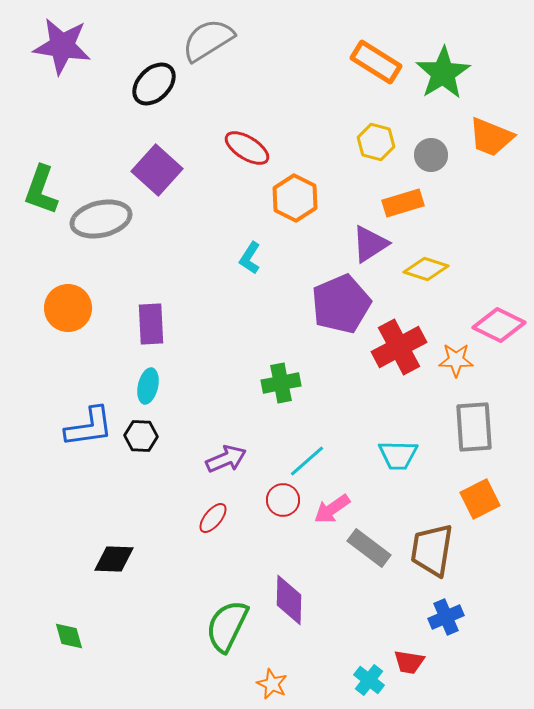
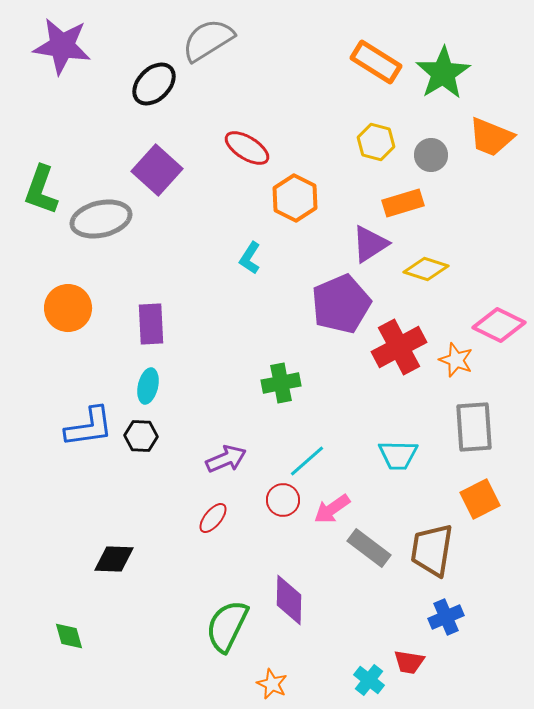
orange star at (456, 360): rotated 20 degrees clockwise
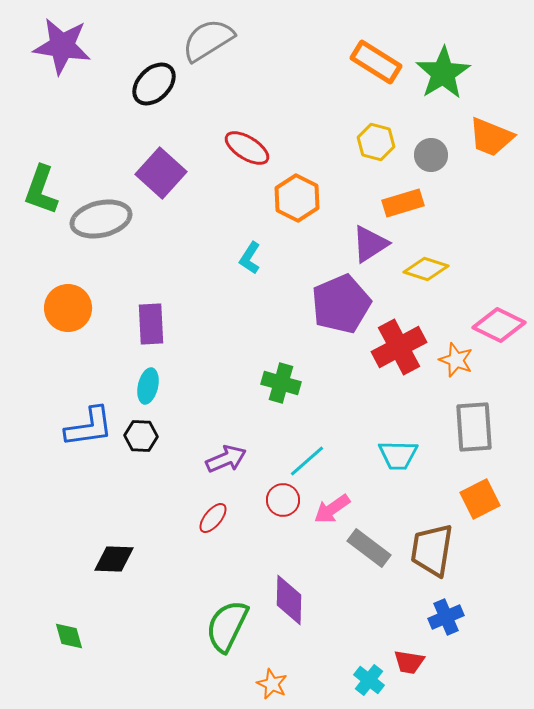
purple square at (157, 170): moved 4 px right, 3 px down
orange hexagon at (295, 198): moved 2 px right
green cross at (281, 383): rotated 27 degrees clockwise
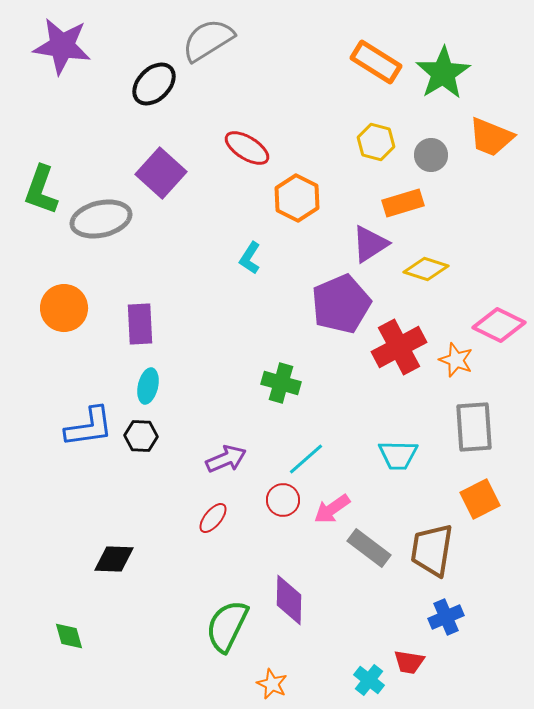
orange circle at (68, 308): moved 4 px left
purple rectangle at (151, 324): moved 11 px left
cyan line at (307, 461): moved 1 px left, 2 px up
